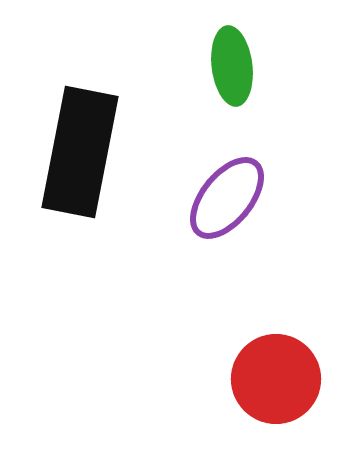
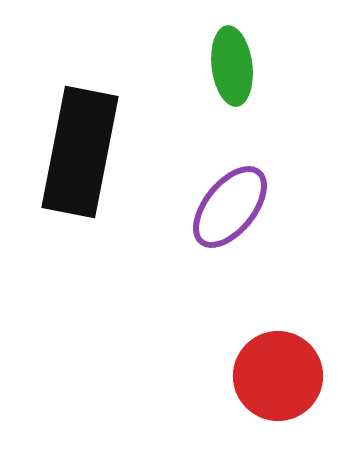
purple ellipse: moved 3 px right, 9 px down
red circle: moved 2 px right, 3 px up
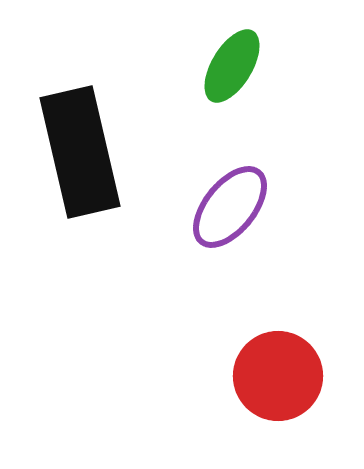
green ellipse: rotated 38 degrees clockwise
black rectangle: rotated 24 degrees counterclockwise
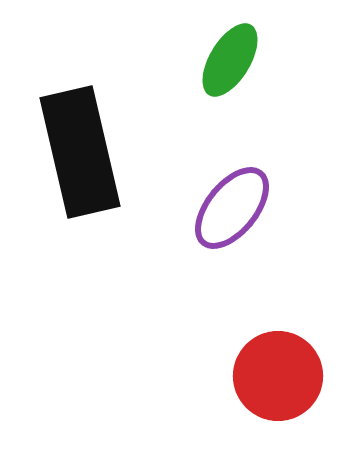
green ellipse: moved 2 px left, 6 px up
purple ellipse: moved 2 px right, 1 px down
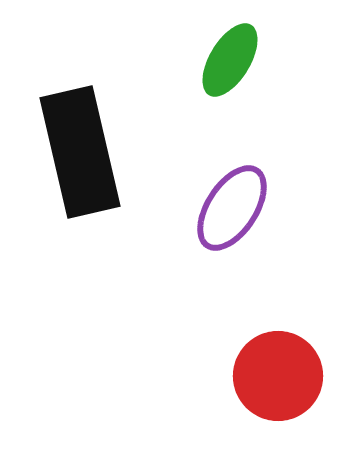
purple ellipse: rotated 6 degrees counterclockwise
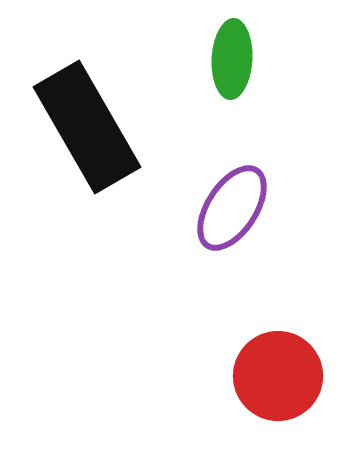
green ellipse: moved 2 px right, 1 px up; rotated 28 degrees counterclockwise
black rectangle: moved 7 px right, 25 px up; rotated 17 degrees counterclockwise
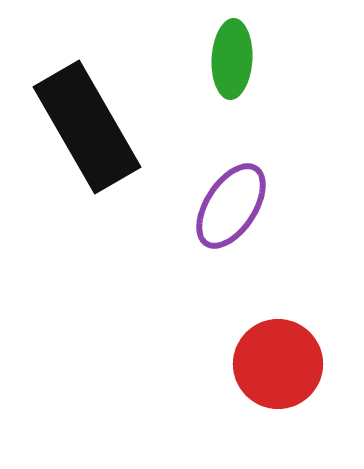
purple ellipse: moved 1 px left, 2 px up
red circle: moved 12 px up
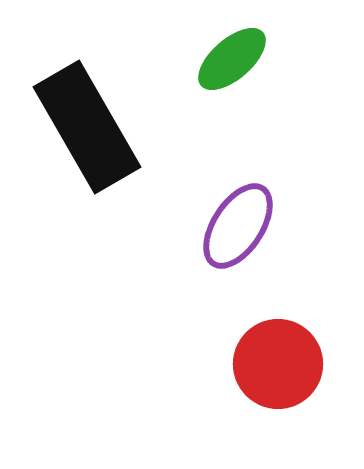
green ellipse: rotated 46 degrees clockwise
purple ellipse: moved 7 px right, 20 px down
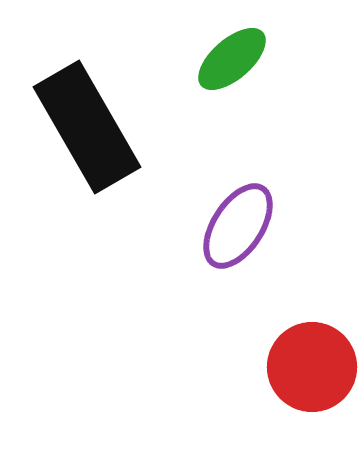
red circle: moved 34 px right, 3 px down
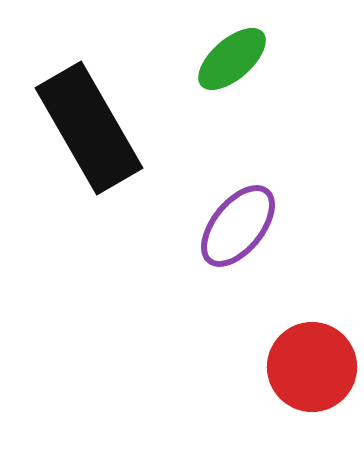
black rectangle: moved 2 px right, 1 px down
purple ellipse: rotated 6 degrees clockwise
